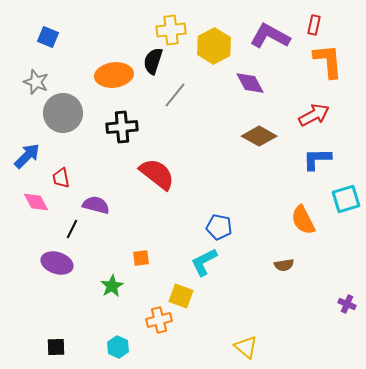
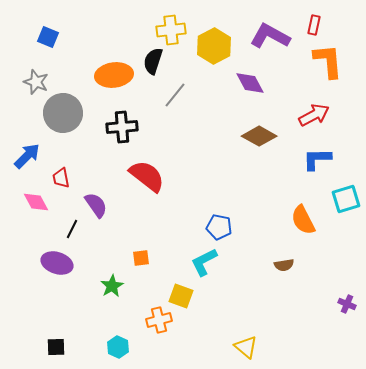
red semicircle: moved 10 px left, 2 px down
purple semicircle: rotated 40 degrees clockwise
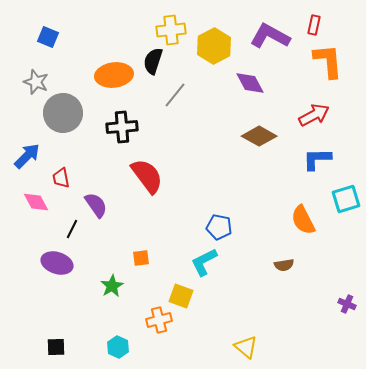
red semicircle: rotated 15 degrees clockwise
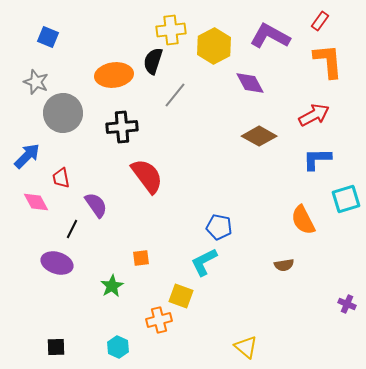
red rectangle: moved 6 px right, 4 px up; rotated 24 degrees clockwise
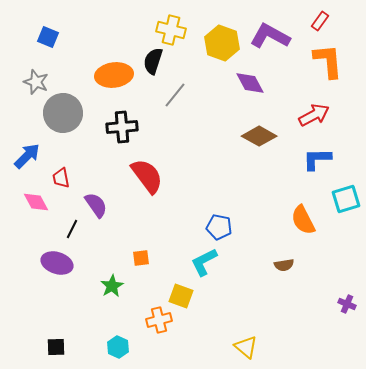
yellow cross: rotated 20 degrees clockwise
yellow hexagon: moved 8 px right, 3 px up; rotated 12 degrees counterclockwise
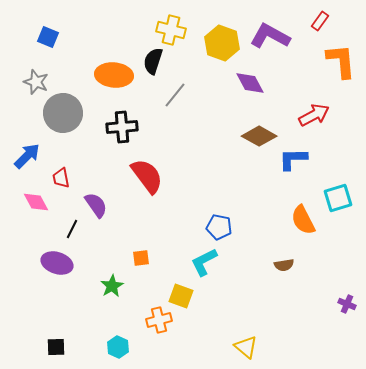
orange L-shape: moved 13 px right
orange ellipse: rotated 12 degrees clockwise
blue L-shape: moved 24 px left
cyan square: moved 8 px left, 1 px up
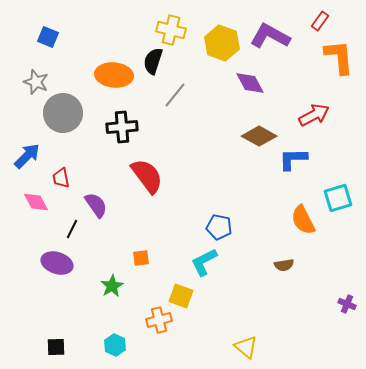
orange L-shape: moved 2 px left, 4 px up
cyan hexagon: moved 3 px left, 2 px up
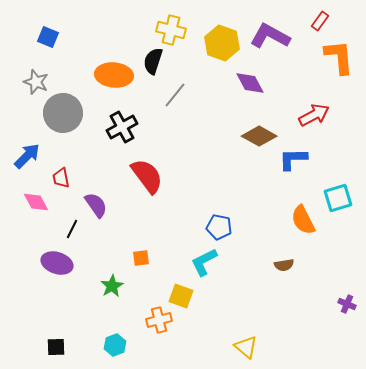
black cross: rotated 24 degrees counterclockwise
cyan hexagon: rotated 15 degrees clockwise
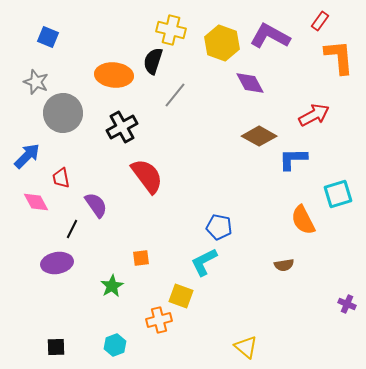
cyan square: moved 4 px up
purple ellipse: rotated 28 degrees counterclockwise
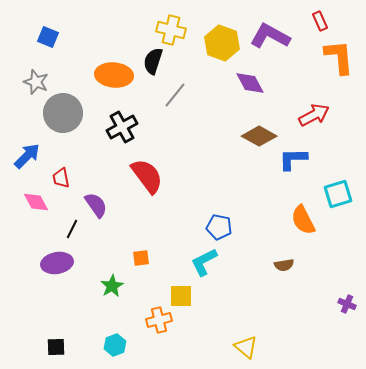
red rectangle: rotated 60 degrees counterclockwise
yellow square: rotated 20 degrees counterclockwise
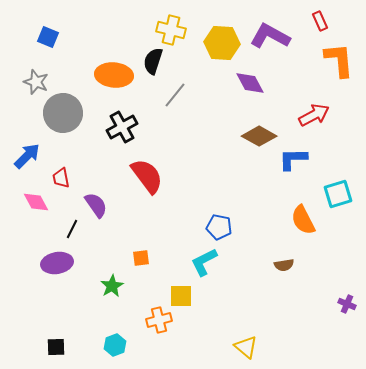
yellow hexagon: rotated 16 degrees counterclockwise
orange L-shape: moved 3 px down
